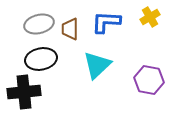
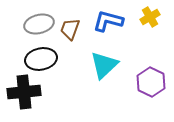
blue L-shape: moved 2 px right, 1 px up; rotated 12 degrees clockwise
brown trapezoid: rotated 20 degrees clockwise
cyan triangle: moved 7 px right
purple hexagon: moved 2 px right, 2 px down; rotated 16 degrees clockwise
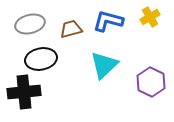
gray ellipse: moved 9 px left
brown trapezoid: moved 1 px right; rotated 55 degrees clockwise
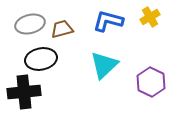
brown trapezoid: moved 9 px left
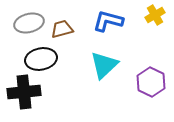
yellow cross: moved 5 px right, 2 px up
gray ellipse: moved 1 px left, 1 px up
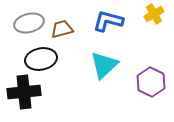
yellow cross: moved 1 px left, 1 px up
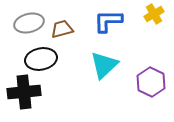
blue L-shape: rotated 16 degrees counterclockwise
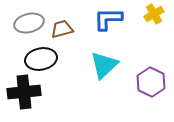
blue L-shape: moved 2 px up
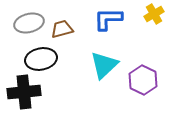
purple hexagon: moved 8 px left, 2 px up
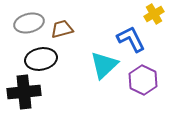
blue L-shape: moved 23 px right, 20 px down; rotated 64 degrees clockwise
